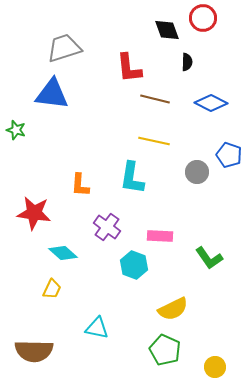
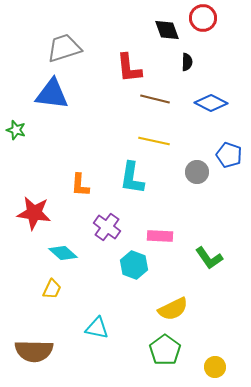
green pentagon: rotated 12 degrees clockwise
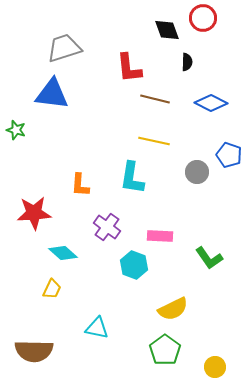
red star: rotated 12 degrees counterclockwise
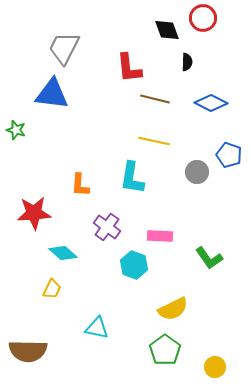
gray trapezoid: rotated 45 degrees counterclockwise
brown semicircle: moved 6 px left
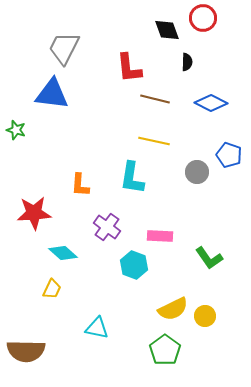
brown semicircle: moved 2 px left
yellow circle: moved 10 px left, 51 px up
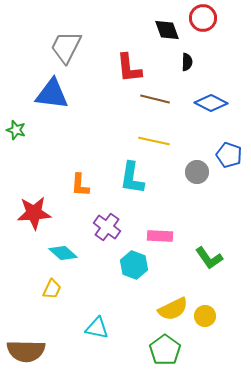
gray trapezoid: moved 2 px right, 1 px up
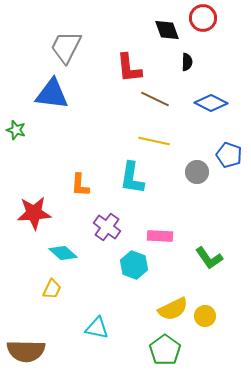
brown line: rotated 12 degrees clockwise
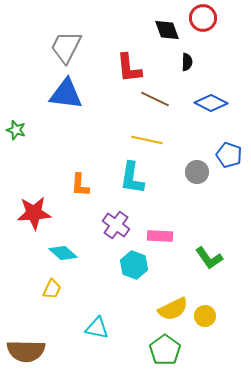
blue triangle: moved 14 px right
yellow line: moved 7 px left, 1 px up
purple cross: moved 9 px right, 2 px up
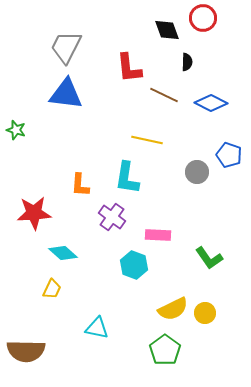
brown line: moved 9 px right, 4 px up
cyan L-shape: moved 5 px left
purple cross: moved 4 px left, 8 px up
pink rectangle: moved 2 px left, 1 px up
yellow circle: moved 3 px up
